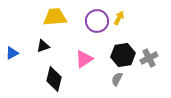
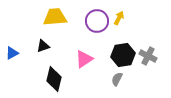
gray cross: moved 1 px left, 2 px up; rotated 36 degrees counterclockwise
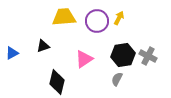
yellow trapezoid: moved 9 px right
black diamond: moved 3 px right, 3 px down
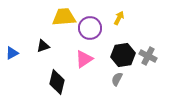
purple circle: moved 7 px left, 7 px down
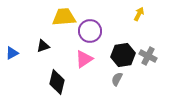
yellow arrow: moved 20 px right, 4 px up
purple circle: moved 3 px down
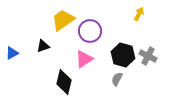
yellow trapezoid: moved 1 px left, 3 px down; rotated 30 degrees counterclockwise
black hexagon: rotated 25 degrees clockwise
black diamond: moved 7 px right
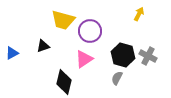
yellow trapezoid: rotated 130 degrees counterclockwise
gray semicircle: moved 1 px up
